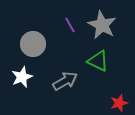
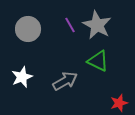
gray star: moved 5 px left
gray circle: moved 5 px left, 15 px up
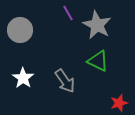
purple line: moved 2 px left, 12 px up
gray circle: moved 8 px left, 1 px down
white star: moved 1 px right, 1 px down; rotated 15 degrees counterclockwise
gray arrow: rotated 85 degrees clockwise
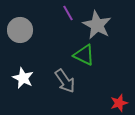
green triangle: moved 14 px left, 6 px up
white star: rotated 10 degrees counterclockwise
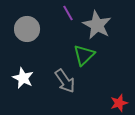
gray circle: moved 7 px right, 1 px up
green triangle: rotated 50 degrees clockwise
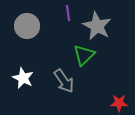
purple line: rotated 21 degrees clockwise
gray star: moved 1 px down
gray circle: moved 3 px up
gray arrow: moved 1 px left
red star: rotated 18 degrees clockwise
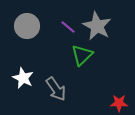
purple line: moved 14 px down; rotated 42 degrees counterclockwise
green triangle: moved 2 px left
gray arrow: moved 8 px left, 8 px down
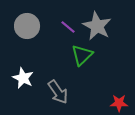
gray arrow: moved 2 px right, 3 px down
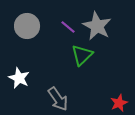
white star: moved 4 px left
gray arrow: moved 7 px down
red star: rotated 24 degrees counterclockwise
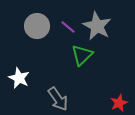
gray circle: moved 10 px right
